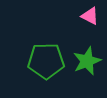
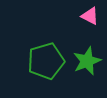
green pentagon: rotated 15 degrees counterclockwise
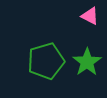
green star: moved 1 px down; rotated 12 degrees counterclockwise
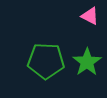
green pentagon: rotated 18 degrees clockwise
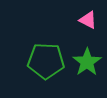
pink triangle: moved 2 px left, 4 px down
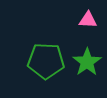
pink triangle: rotated 24 degrees counterclockwise
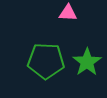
pink triangle: moved 20 px left, 7 px up
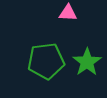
green pentagon: rotated 9 degrees counterclockwise
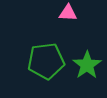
green star: moved 3 px down
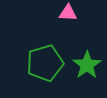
green pentagon: moved 1 px left, 2 px down; rotated 9 degrees counterclockwise
